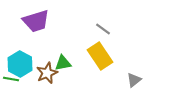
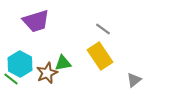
green line: rotated 28 degrees clockwise
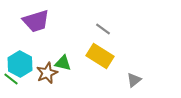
yellow rectangle: rotated 24 degrees counterclockwise
green triangle: rotated 24 degrees clockwise
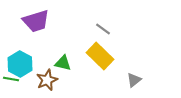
yellow rectangle: rotated 12 degrees clockwise
brown star: moved 7 px down
green line: rotated 28 degrees counterclockwise
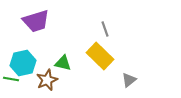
gray line: moved 2 px right; rotated 35 degrees clockwise
cyan hexagon: moved 3 px right, 1 px up; rotated 20 degrees clockwise
gray triangle: moved 5 px left
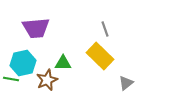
purple trapezoid: moved 7 px down; rotated 12 degrees clockwise
green triangle: rotated 12 degrees counterclockwise
gray triangle: moved 3 px left, 3 px down
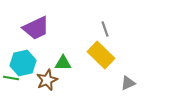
purple trapezoid: rotated 20 degrees counterclockwise
yellow rectangle: moved 1 px right, 1 px up
green line: moved 1 px up
gray triangle: moved 2 px right; rotated 14 degrees clockwise
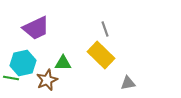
gray triangle: rotated 14 degrees clockwise
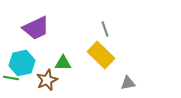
cyan hexagon: moved 1 px left
